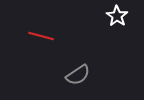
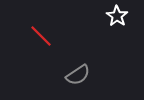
red line: rotated 30 degrees clockwise
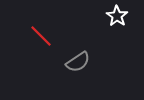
gray semicircle: moved 13 px up
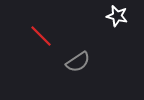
white star: rotated 20 degrees counterclockwise
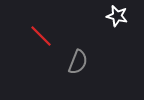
gray semicircle: rotated 35 degrees counterclockwise
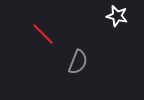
red line: moved 2 px right, 2 px up
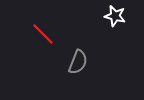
white star: moved 2 px left
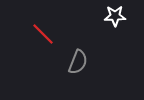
white star: rotated 15 degrees counterclockwise
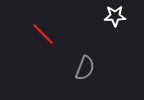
gray semicircle: moved 7 px right, 6 px down
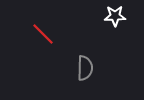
gray semicircle: rotated 20 degrees counterclockwise
